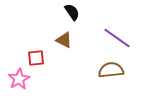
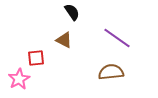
brown semicircle: moved 2 px down
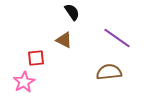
brown semicircle: moved 2 px left
pink star: moved 5 px right, 3 px down
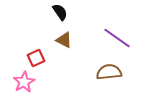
black semicircle: moved 12 px left
red square: rotated 18 degrees counterclockwise
